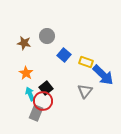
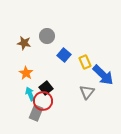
yellow rectangle: moved 1 px left; rotated 48 degrees clockwise
gray triangle: moved 2 px right, 1 px down
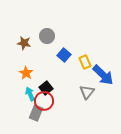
red circle: moved 1 px right
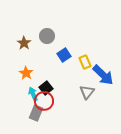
brown star: rotated 24 degrees clockwise
blue square: rotated 16 degrees clockwise
cyan arrow: moved 3 px right
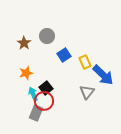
orange star: rotated 24 degrees clockwise
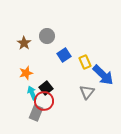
cyan arrow: moved 1 px left, 1 px up
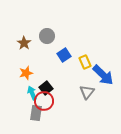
gray rectangle: rotated 14 degrees counterclockwise
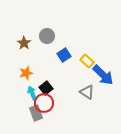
yellow rectangle: moved 2 px right, 1 px up; rotated 24 degrees counterclockwise
gray triangle: rotated 35 degrees counterclockwise
red circle: moved 2 px down
gray rectangle: rotated 28 degrees counterclockwise
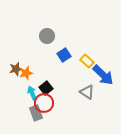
brown star: moved 8 px left, 26 px down; rotated 24 degrees clockwise
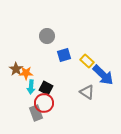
blue square: rotated 16 degrees clockwise
brown star: rotated 24 degrees counterclockwise
orange star: rotated 16 degrees clockwise
black square: rotated 24 degrees counterclockwise
cyan arrow: moved 1 px left, 6 px up; rotated 152 degrees counterclockwise
